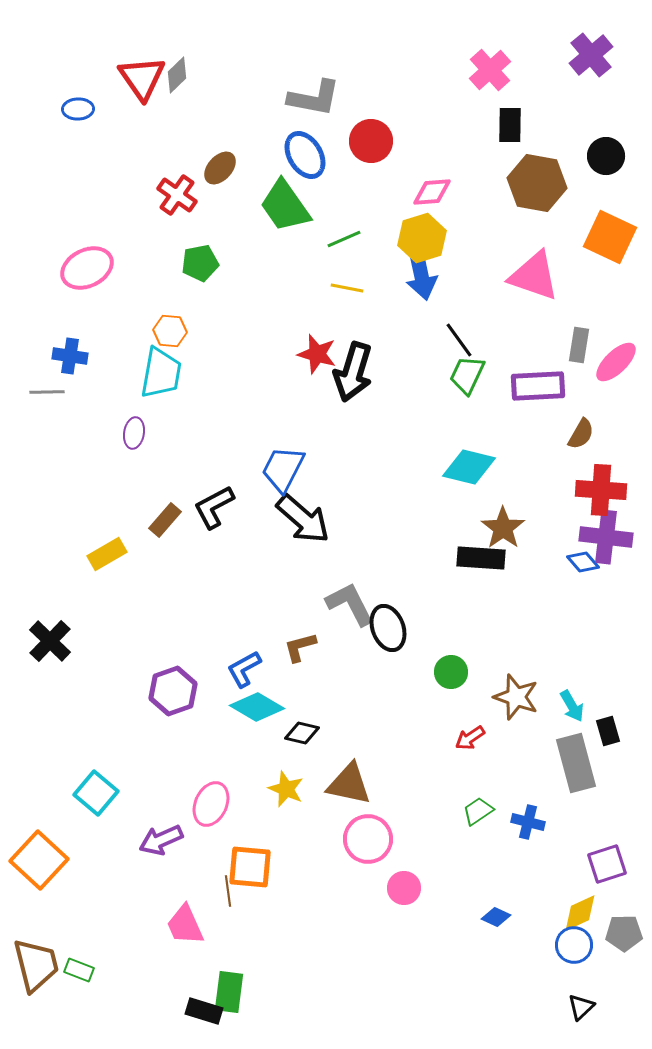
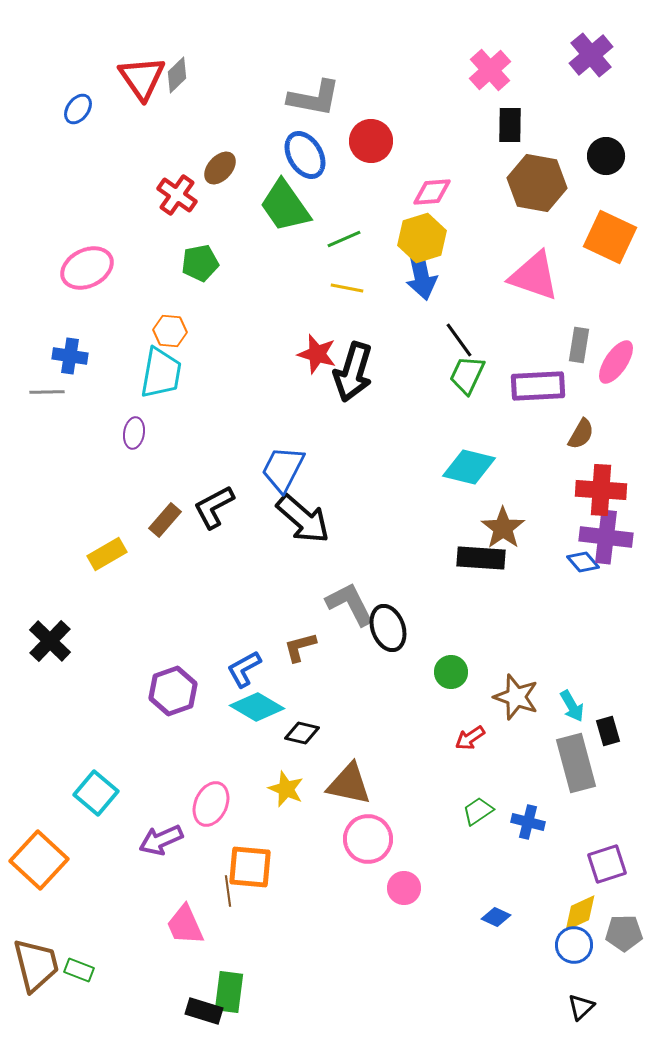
blue ellipse at (78, 109): rotated 52 degrees counterclockwise
pink ellipse at (616, 362): rotated 12 degrees counterclockwise
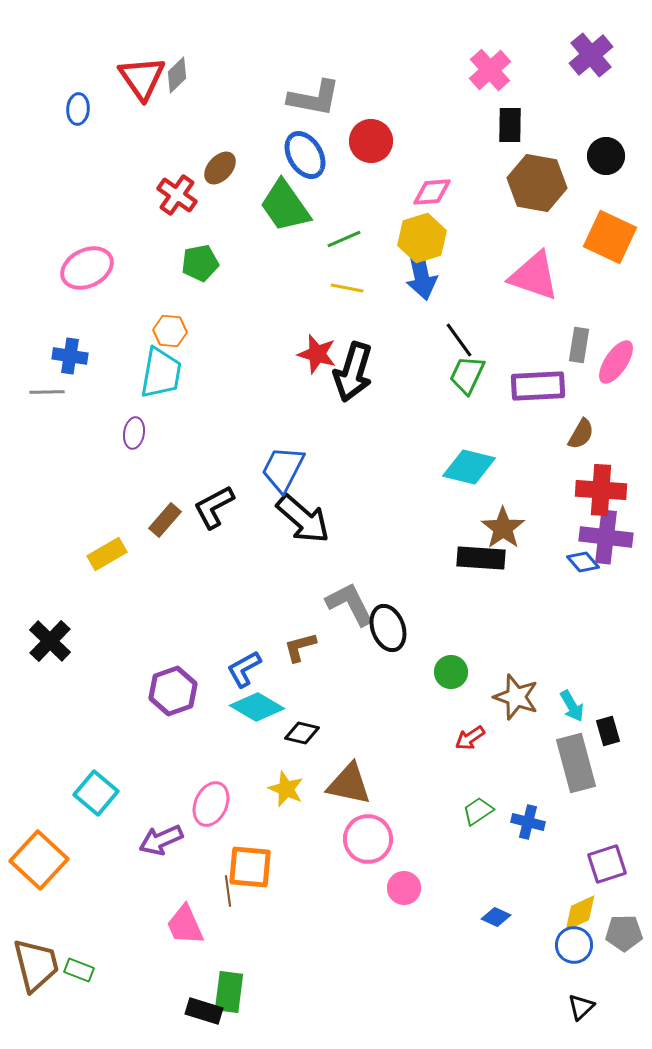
blue ellipse at (78, 109): rotated 32 degrees counterclockwise
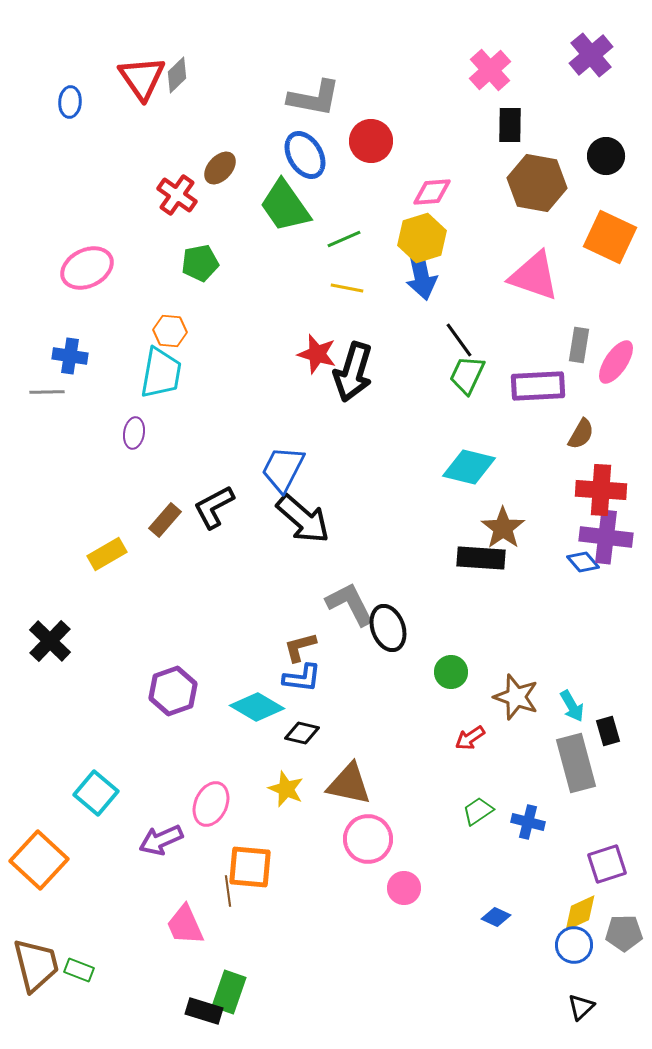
blue ellipse at (78, 109): moved 8 px left, 7 px up
blue L-shape at (244, 669): moved 58 px right, 9 px down; rotated 144 degrees counterclockwise
green rectangle at (229, 992): rotated 12 degrees clockwise
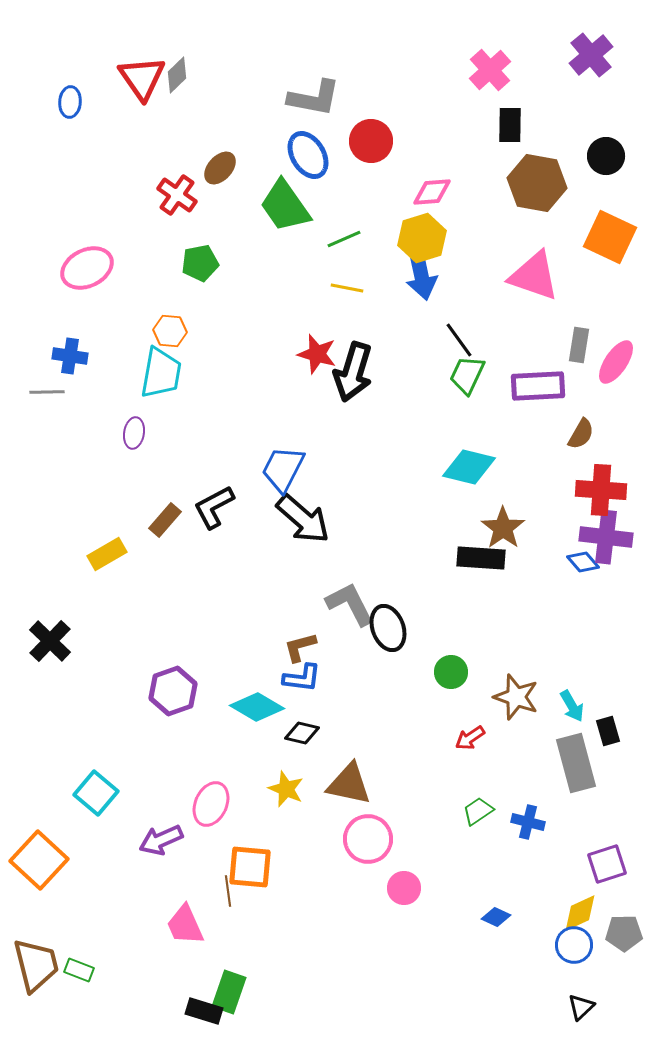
blue ellipse at (305, 155): moved 3 px right
